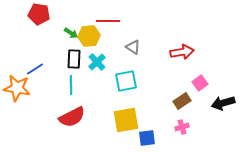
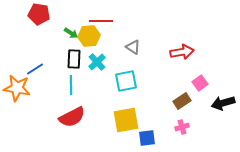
red line: moved 7 px left
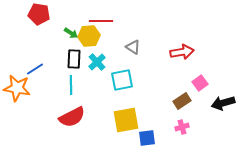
cyan square: moved 4 px left, 1 px up
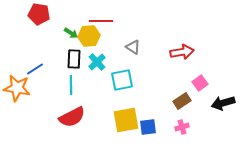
blue square: moved 1 px right, 11 px up
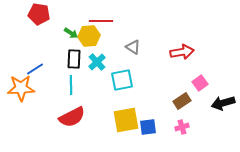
orange star: moved 4 px right; rotated 12 degrees counterclockwise
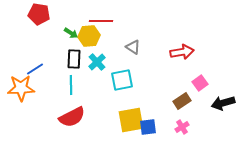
yellow square: moved 5 px right
pink cross: rotated 16 degrees counterclockwise
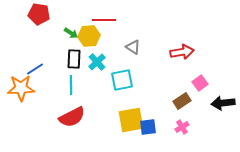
red line: moved 3 px right, 1 px up
black arrow: rotated 10 degrees clockwise
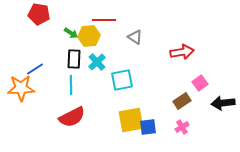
gray triangle: moved 2 px right, 10 px up
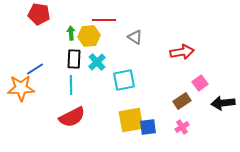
green arrow: rotated 128 degrees counterclockwise
cyan square: moved 2 px right
